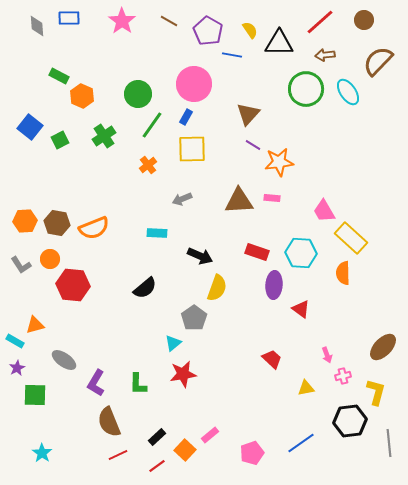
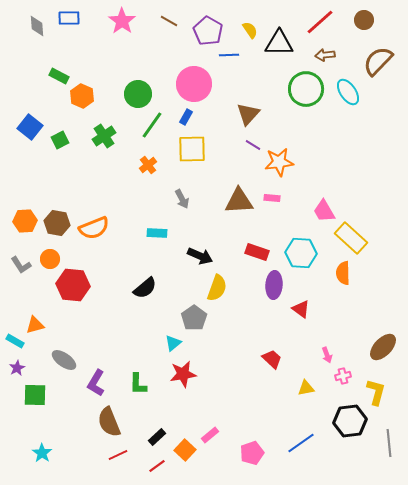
blue line at (232, 55): moved 3 px left; rotated 12 degrees counterclockwise
gray arrow at (182, 199): rotated 96 degrees counterclockwise
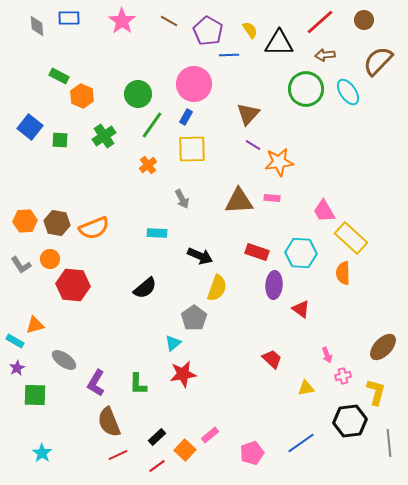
green square at (60, 140): rotated 30 degrees clockwise
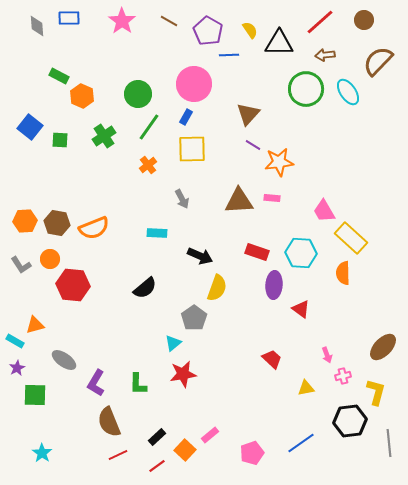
green line at (152, 125): moved 3 px left, 2 px down
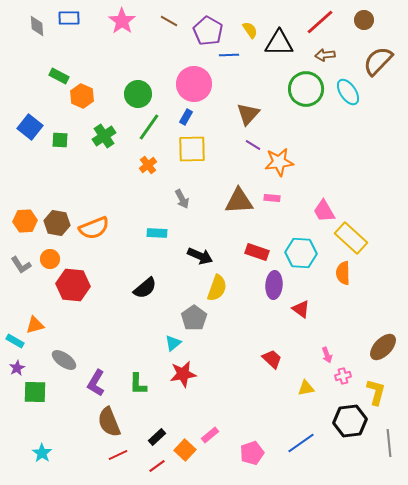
green square at (35, 395): moved 3 px up
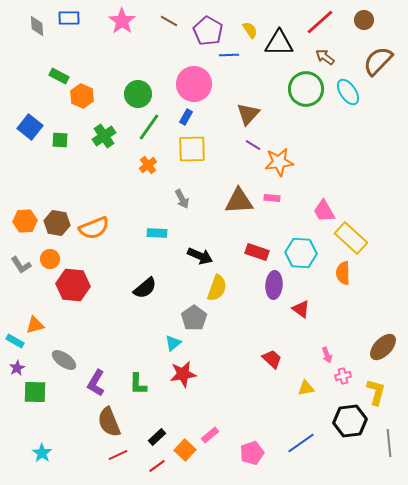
brown arrow at (325, 55): moved 2 px down; rotated 42 degrees clockwise
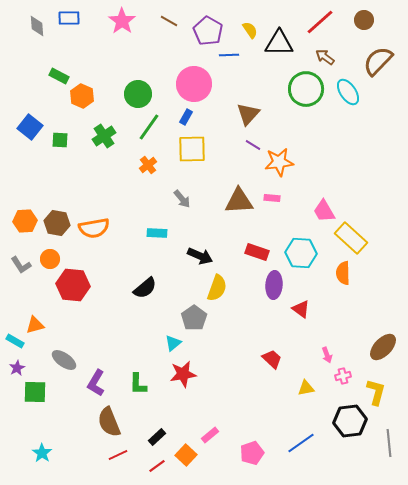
gray arrow at (182, 199): rotated 12 degrees counterclockwise
orange semicircle at (94, 228): rotated 12 degrees clockwise
orange square at (185, 450): moved 1 px right, 5 px down
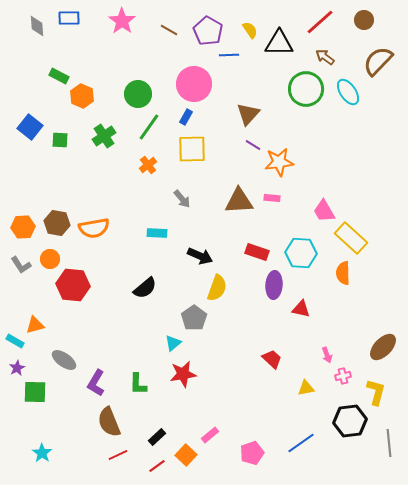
brown line at (169, 21): moved 9 px down
orange hexagon at (25, 221): moved 2 px left, 6 px down
red triangle at (301, 309): rotated 24 degrees counterclockwise
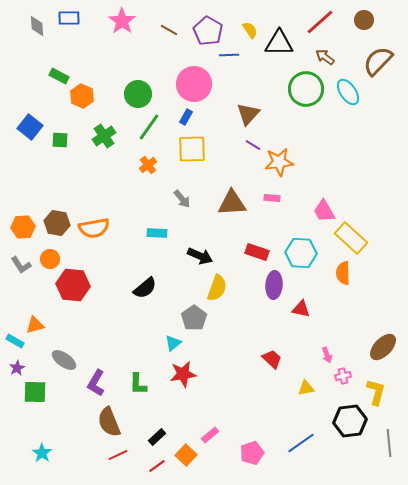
brown triangle at (239, 201): moved 7 px left, 2 px down
